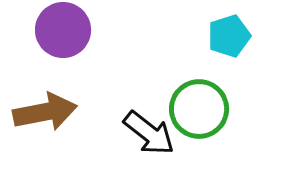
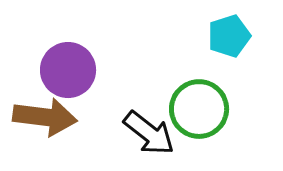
purple circle: moved 5 px right, 40 px down
brown arrow: moved 5 px down; rotated 18 degrees clockwise
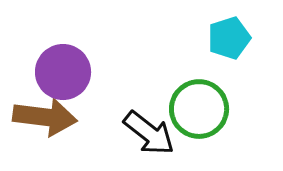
cyan pentagon: moved 2 px down
purple circle: moved 5 px left, 2 px down
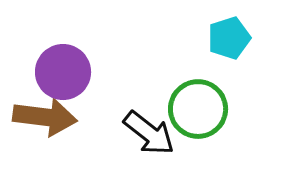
green circle: moved 1 px left
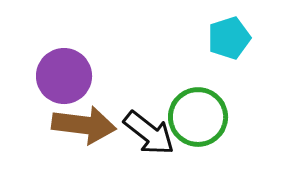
purple circle: moved 1 px right, 4 px down
green circle: moved 8 px down
brown arrow: moved 39 px right, 8 px down
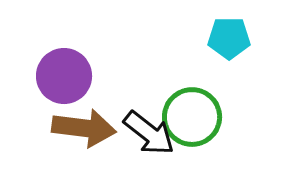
cyan pentagon: rotated 18 degrees clockwise
green circle: moved 6 px left
brown arrow: moved 3 px down
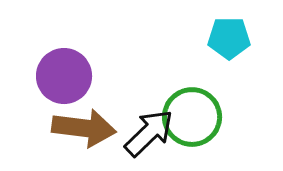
black arrow: rotated 82 degrees counterclockwise
